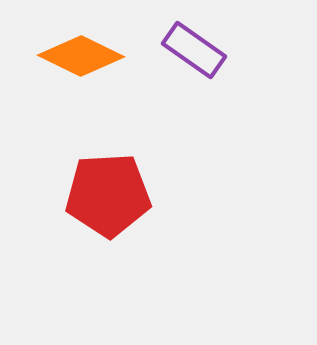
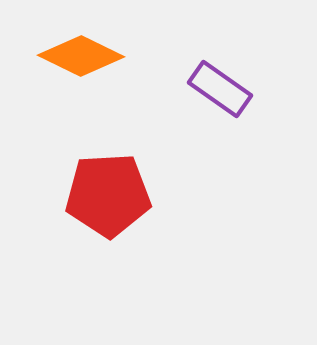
purple rectangle: moved 26 px right, 39 px down
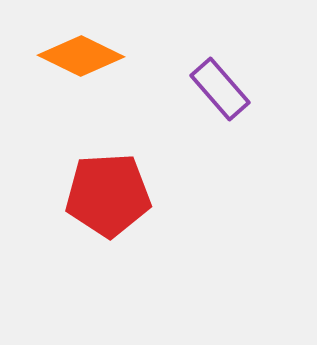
purple rectangle: rotated 14 degrees clockwise
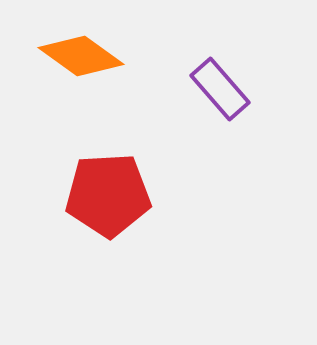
orange diamond: rotated 10 degrees clockwise
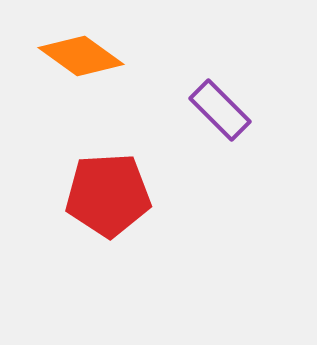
purple rectangle: moved 21 px down; rotated 4 degrees counterclockwise
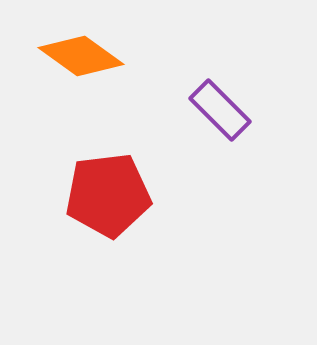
red pentagon: rotated 4 degrees counterclockwise
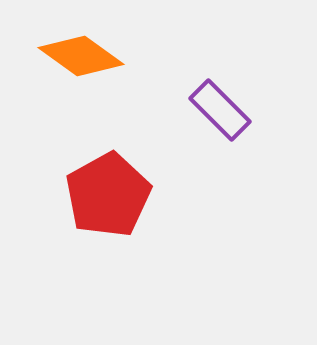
red pentagon: rotated 22 degrees counterclockwise
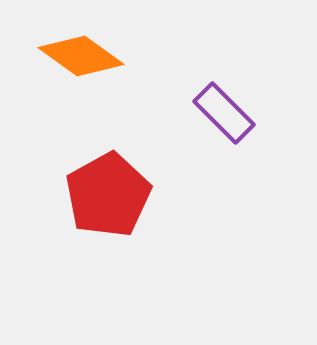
purple rectangle: moved 4 px right, 3 px down
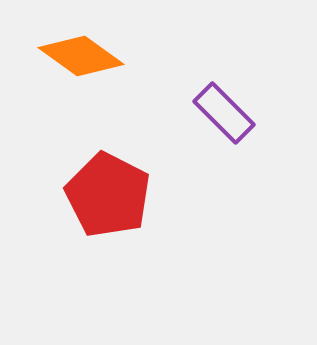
red pentagon: rotated 16 degrees counterclockwise
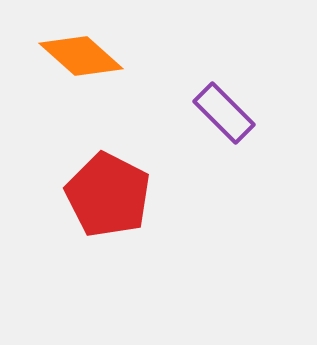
orange diamond: rotated 6 degrees clockwise
